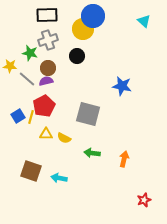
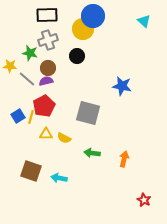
gray square: moved 1 px up
red star: rotated 24 degrees counterclockwise
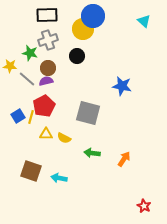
orange arrow: rotated 21 degrees clockwise
red star: moved 6 px down
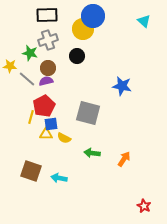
blue square: moved 33 px right, 8 px down; rotated 24 degrees clockwise
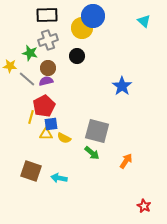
yellow circle: moved 1 px left, 1 px up
blue star: rotated 24 degrees clockwise
gray square: moved 9 px right, 18 px down
green arrow: rotated 147 degrees counterclockwise
orange arrow: moved 2 px right, 2 px down
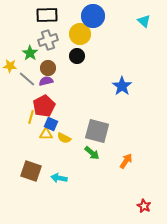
yellow circle: moved 2 px left, 6 px down
green star: rotated 21 degrees clockwise
blue square: rotated 32 degrees clockwise
